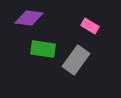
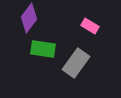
purple diamond: rotated 60 degrees counterclockwise
gray rectangle: moved 3 px down
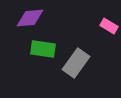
purple diamond: moved 1 px right; rotated 48 degrees clockwise
pink rectangle: moved 19 px right
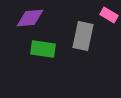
pink rectangle: moved 11 px up
gray rectangle: moved 7 px right, 27 px up; rotated 24 degrees counterclockwise
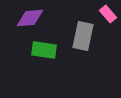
pink rectangle: moved 1 px left, 1 px up; rotated 18 degrees clockwise
green rectangle: moved 1 px right, 1 px down
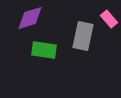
pink rectangle: moved 1 px right, 5 px down
purple diamond: rotated 12 degrees counterclockwise
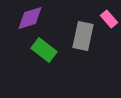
green rectangle: rotated 30 degrees clockwise
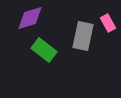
pink rectangle: moved 1 px left, 4 px down; rotated 12 degrees clockwise
